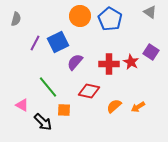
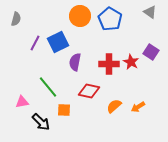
purple semicircle: rotated 30 degrees counterclockwise
pink triangle: moved 3 px up; rotated 40 degrees counterclockwise
black arrow: moved 2 px left
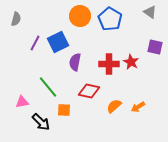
purple square: moved 4 px right, 5 px up; rotated 21 degrees counterclockwise
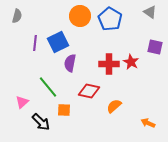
gray semicircle: moved 1 px right, 3 px up
purple line: rotated 21 degrees counterclockwise
purple semicircle: moved 5 px left, 1 px down
pink triangle: rotated 32 degrees counterclockwise
orange arrow: moved 10 px right, 16 px down; rotated 56 degrees clockwise
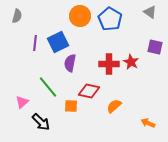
orange square: moved 7 px right, 4 px up
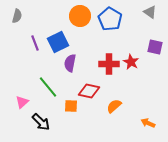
purple line: rotated 28 degrees counterclockwise
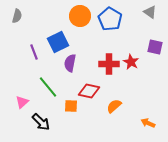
purple line: moved 1 px left, 9 px down
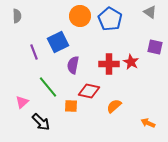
gray semicircle: rotated 16 degrees counterclockwise
purple semicircle: moved 3 px right, 2 px down
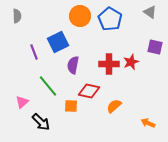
red star: rotated 21 degrees clockwise
green line: moved 1 px up
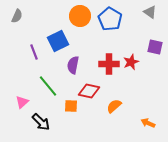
gray semicircle: rotated 24 degrees clockwise
blue square: moved 1 px up
